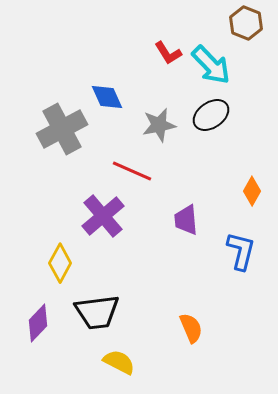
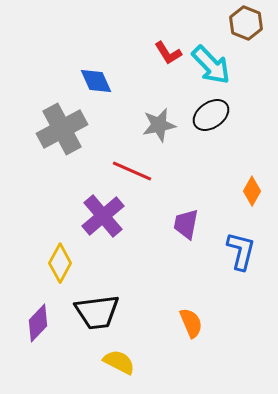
blue diamond: moved 11 px left, 16 px up
purple trapezoid: moved 4 px down; rotated 16 degrees clockwise
orange semicircle: moved 5 px up
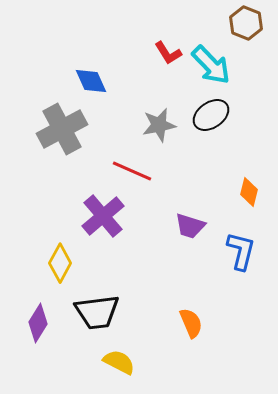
blue diamond: moved 5 px left
orange diamond: moved 3 px left, 1 px down; rotated 16 degrees counterclockwise
purple trapezoid: moved 4 px right, 2 px down; rotated 84 degrees counterclockwise
purple diamond: rotated 12 degrees counterclockwise
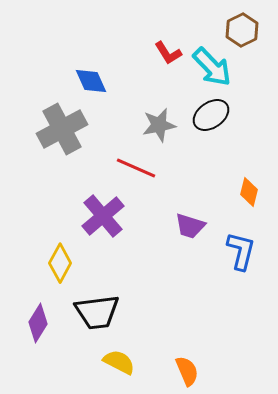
brown hexagon: moved 4 px left, 7 px down; rotated 12 degrees clockwise
cyan arrow: moved 1 px right, 2 px down
red line: moved 4 px right, 3 px up
orange semicircle: moved 4 px left, 48 px down
